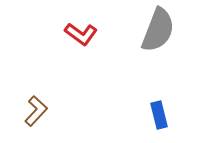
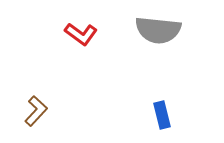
gray semicircle: rotated 75 degrees clockwise
blue rectangle: moved 3 px right
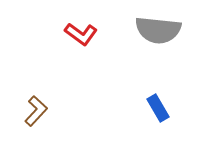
blue rectangle: moved 4 px left, 7 px up; rotated 16 degrees counterclockwise
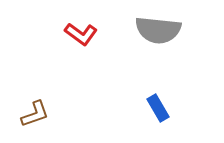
brown L-shape: moved 1 px left, 3 px down; rotated 28 degrees clockwise
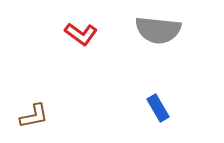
brown L-shape: moved 1 px left, 2 px down; rotated 8 degrees clockwise
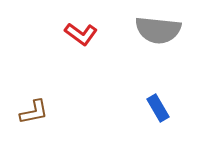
brown L-shape: moved 4 px up
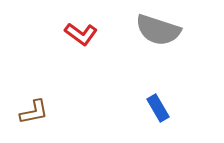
gray semicircle: rotated 12 degrees clockwise
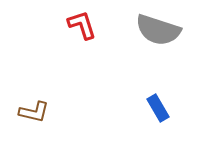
red L-shape: moved 1 px right, 9 px up; rotated 144 degrees counterclockwise
brown L-shape: rotated 24 degrees clockwise
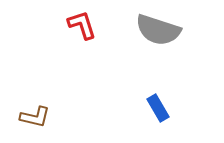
brown L-shape: moved 1 px right, 5 px down
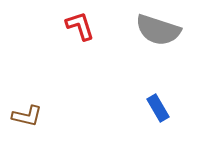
red L-shape: moved 2 px left, 1 px down
brown L-shape: moved 8 px left, 1 px up
